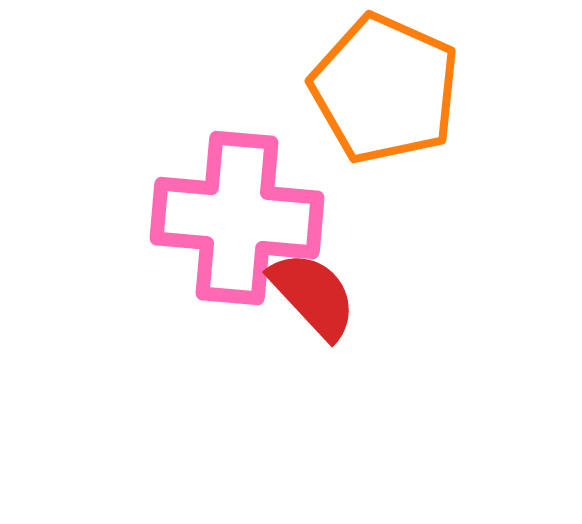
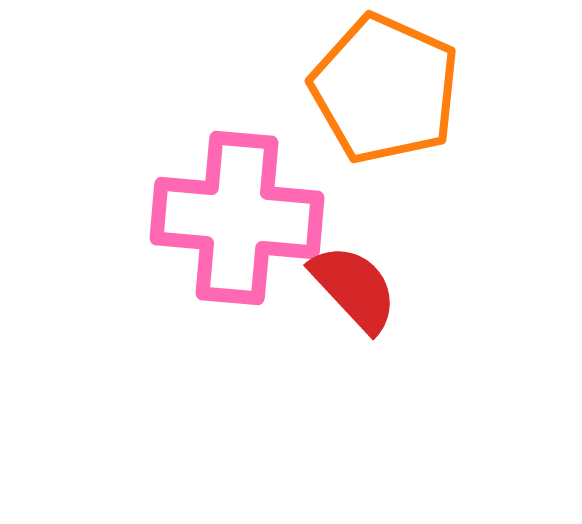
red semicircle: moved 41 px right, 7 px up
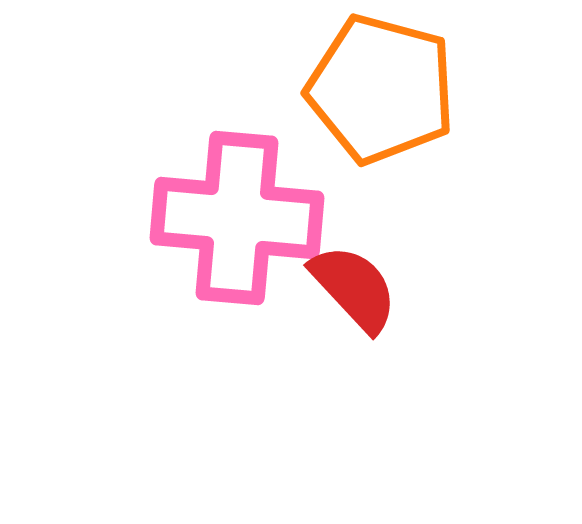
orange pentagon: moved 4 px left; rotated 9 degrees counterclockwise
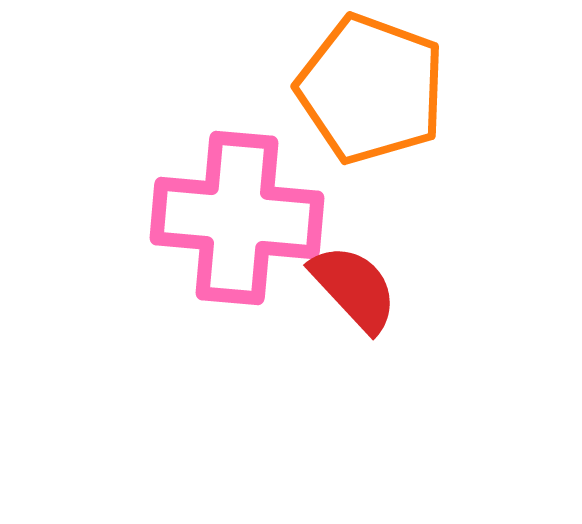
orange pentagon: moved 10 px left; rotated 5 degrees clockwise
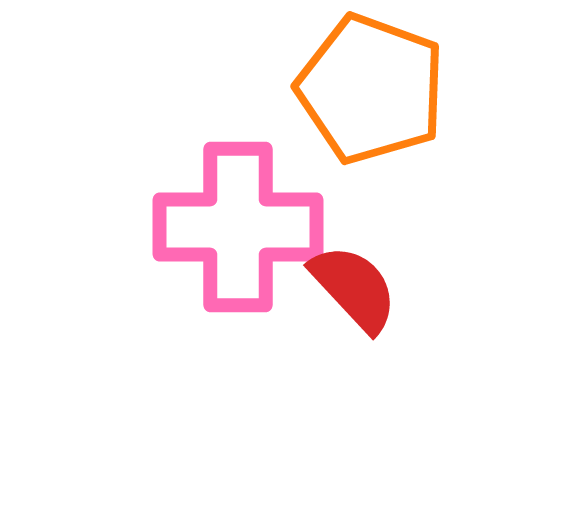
pink cross: moved 1 px right, 9 px down; rotated 5 degrees counterclockwise
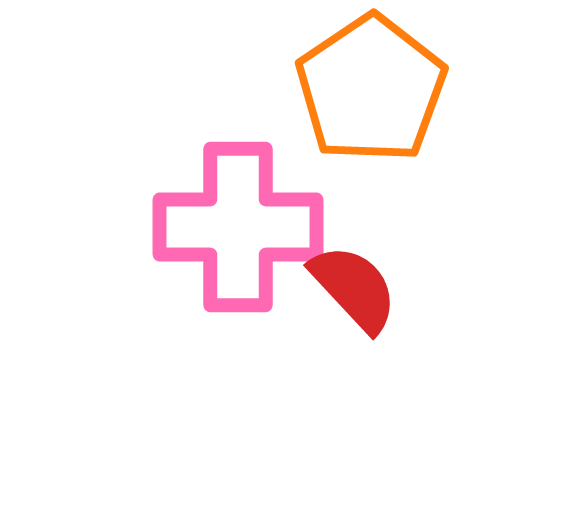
orange pentagon: rotated 18 degrees clockwise
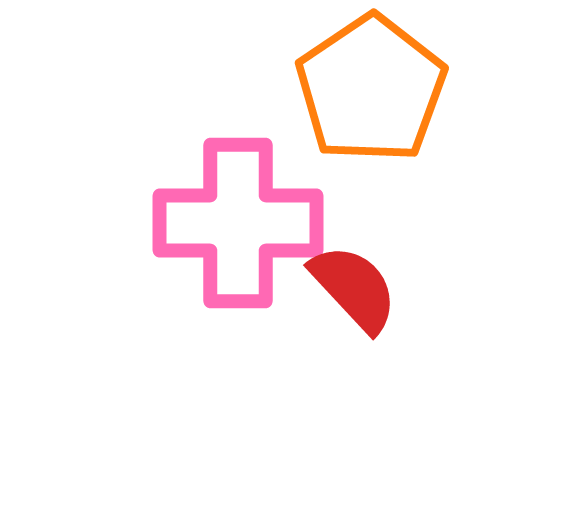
pink cross: moved 4 px up
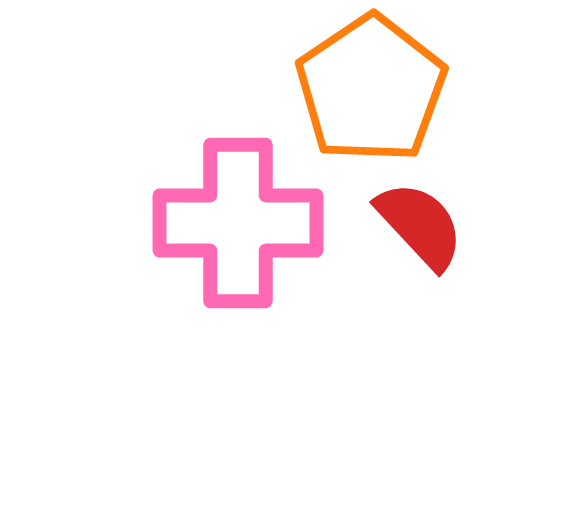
red semicircle: moved 66 px right, 63 px up
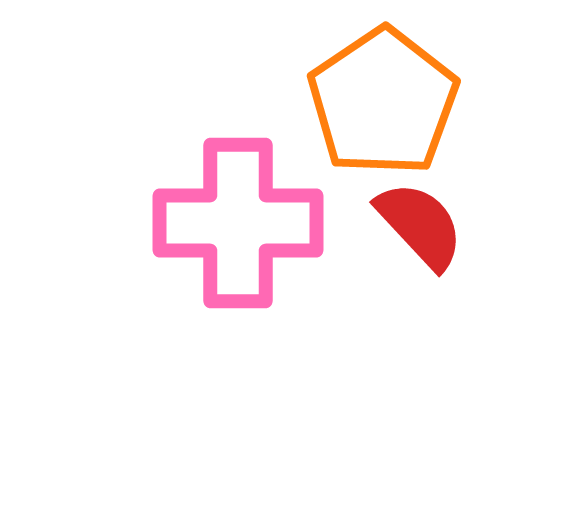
orange pentagon: moved 12 px right, 13 px down
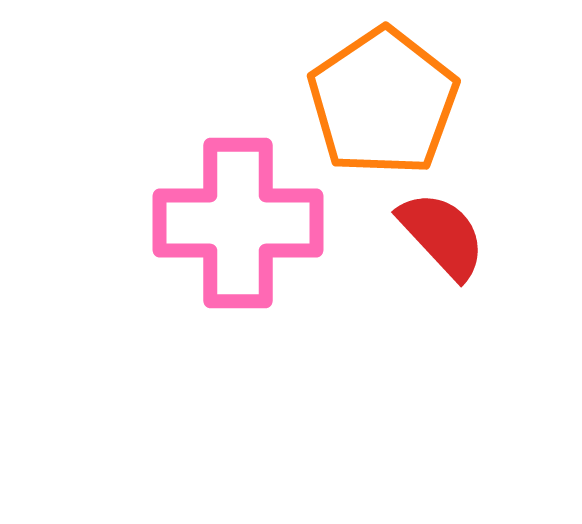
red semicircle: moved 22 px right, 10 px down
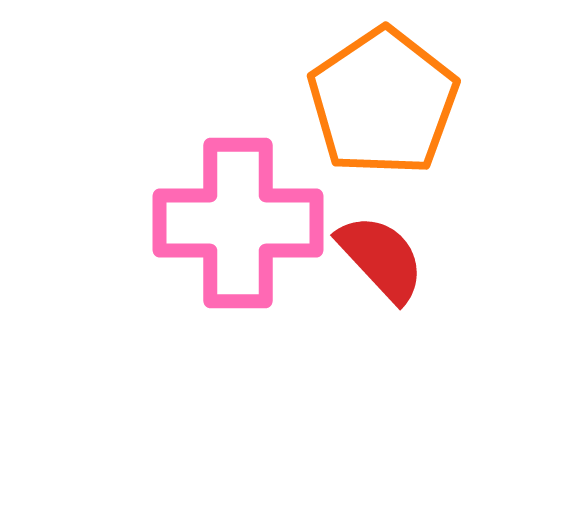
red semicircle: moved 61 px left, 23 px down
